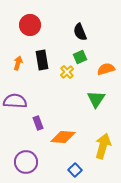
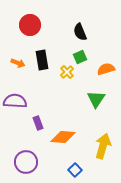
orange arrow: rotated 96 degrees clockwise
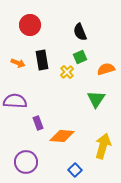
orange diamond: moved 1 px left, 1 px up
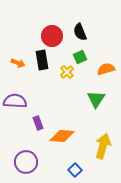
red circle: moved 22 px right, 11 px down
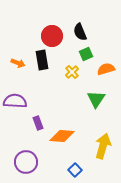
green square: moved 6 px right, 3 px up
yellow cross: moved 5 px right
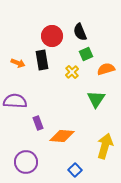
yellow arrow: moved 2 px right
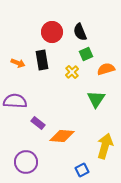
red circle: moved 4 px up
purple rectangle: rotated 32 degrees counterclockwise
blue square: moved 7 px right; rotated 16 degrees clockwise
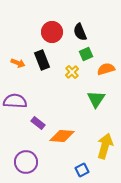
black rectangle: rotated 12 degrees counterclockwise
